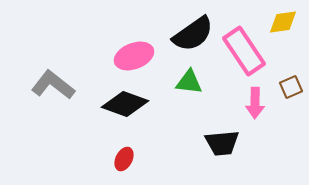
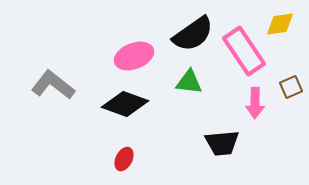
yellow diamond: moved 3 px left, 2 px down
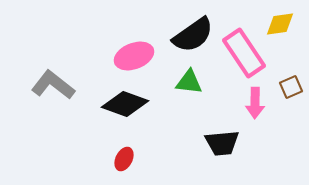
black semicircle: moved 1 px down
pink rectangle: moved 2 px down
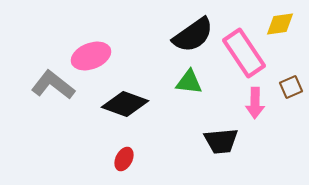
pink ellipse: moved 43 px left
black trapezoid: moved 1 px left, 2 px up
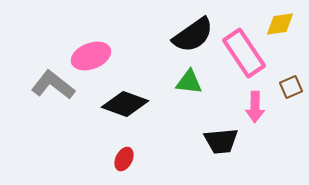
pink arrow: moved 4 px down
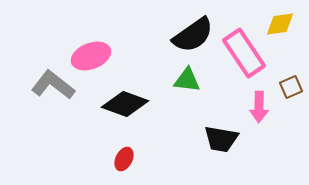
green triangle: moved 2 px left, 2 px up
pink arrow: moved 4 px right
black trapezoid: moved 2 px up; rotated 15 degrees clockwise
